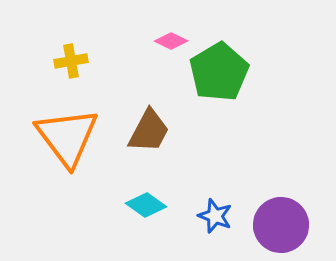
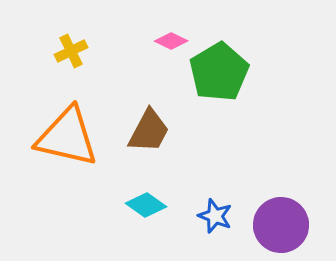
yellow cross: moved 10 px up; rotated 16 degrees counterclockwise
orange triangle: rotated 40 degrees counterclockwise
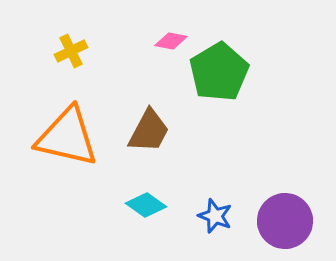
pink diamond: rotated 16 degrees counterclockwise
purple circle: moved 4 px right, 4 px up
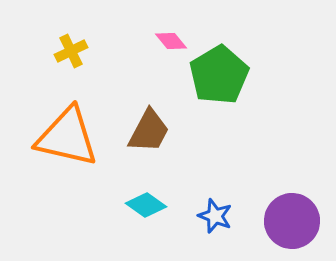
pink diamond: rotated 40 degrees clockwise
green pentagon: moved 3 px down
purple circle: moved 7 px right
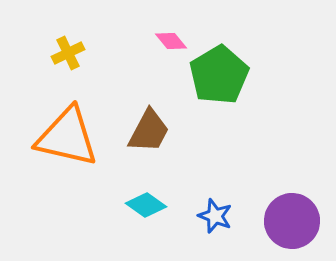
yellow cross: moved 3 px left, 2 px down
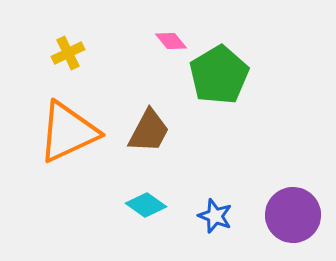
orange triangle: moved 1 px right, 5 px up; rotated 38 degrees counterclockwise
purple circle: moved 1 px right, 6 px up
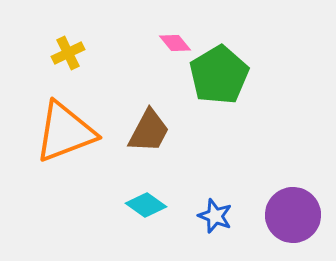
pink diamond: moved 4 px right, 2 px down
orange triangle: moved 3 px left; rotated 4 degrees clockwise
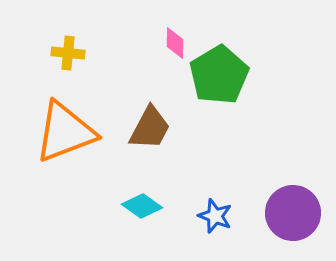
pink diamond: rotated 40 degrees clockwise
yellow cross: rotated 32 degrees clockwise
brown trapezoid: moved 1 px right, 3 px up
cyan diamond: moved 4 px left, 1 px down
purple circle: moved 2 px up
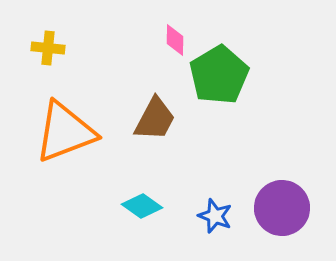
pink diamond: moved 3 px up
yellow cross: moved 20 px left, 5 px up
brown trapezoid: moved 5 px right, 9 px up
purple circle: moved 11 px left, 5 px up
